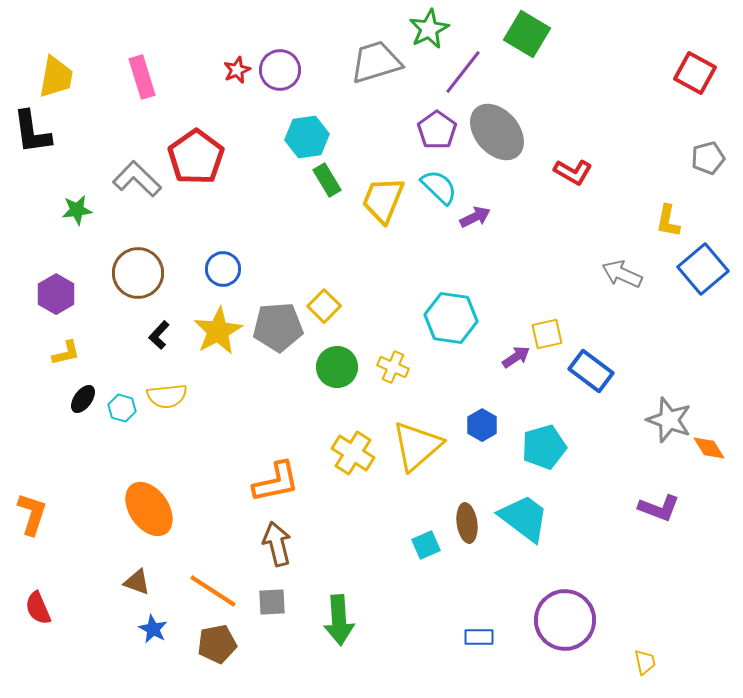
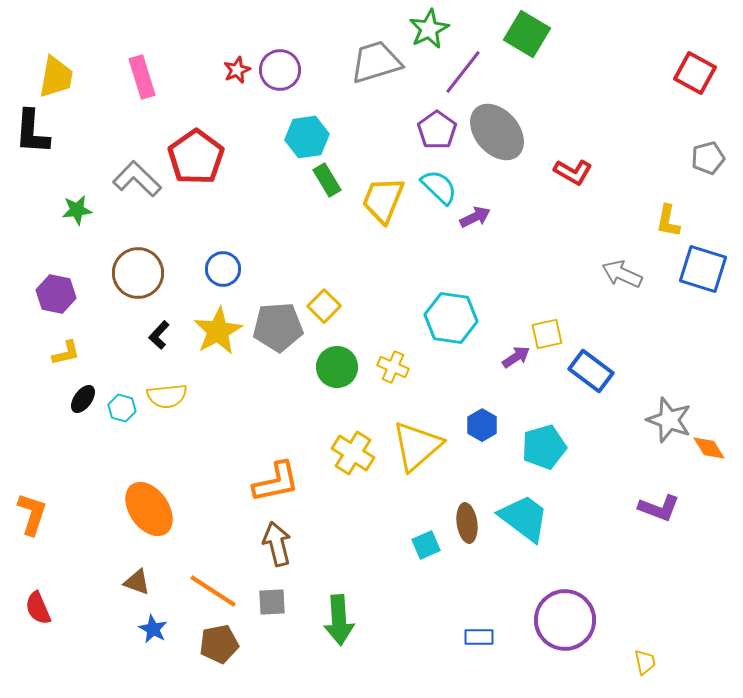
black L-shape at (32, 132): rotated 12 degrees clockwise
blue square at (703, 269): rotated 33 degrees counterclockwise
purple hexagon at (56, 294): rotated 18 degrees counterclockwise
brown pentagon at (217, 644): moved 2 px right
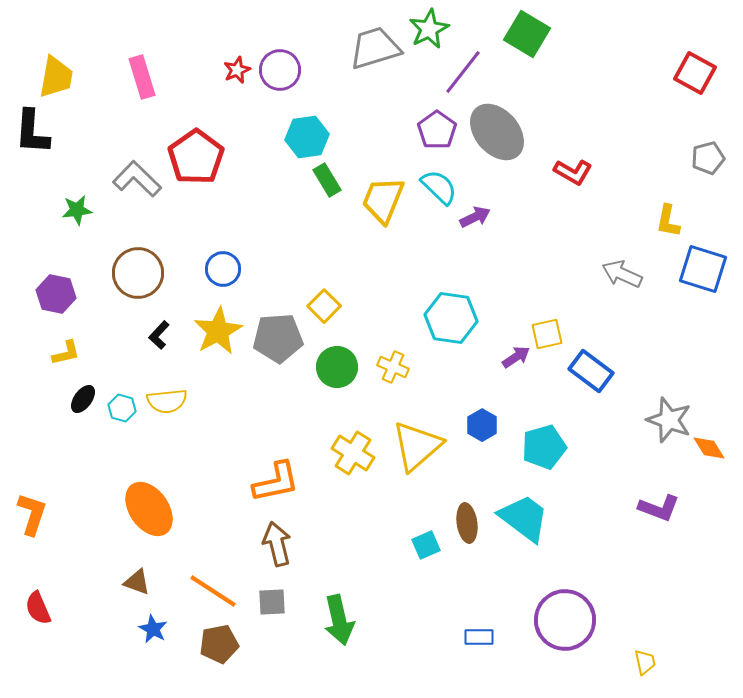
gray trapezoid at (376, 62): moved 1 px left, 14 px up
gray pentagon at (278, 327): moved 11 px down
yellow semicircle at (167, 396): moved 5 px down
green arrow at (339, 620): rotated 9 degrees counterclockwise
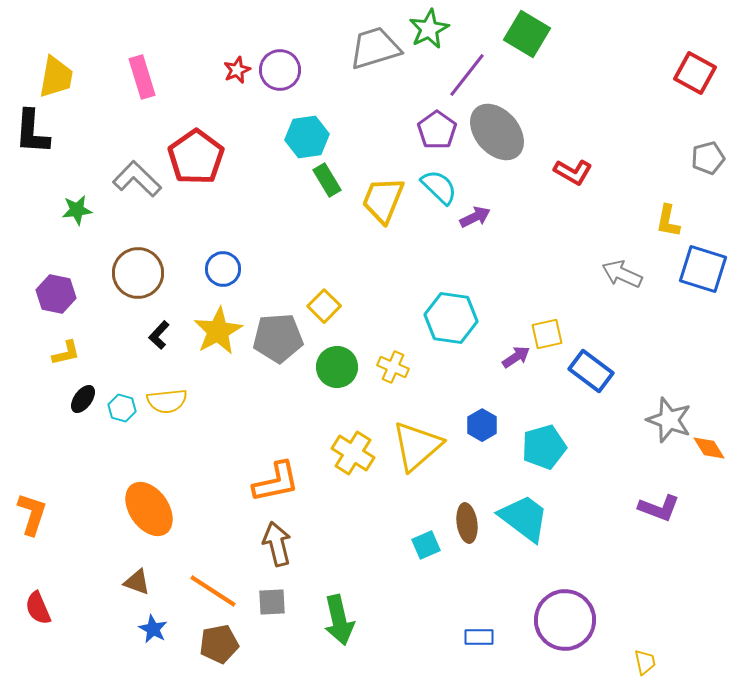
purple line at (463, 72): moved 4 px right, 3 px down
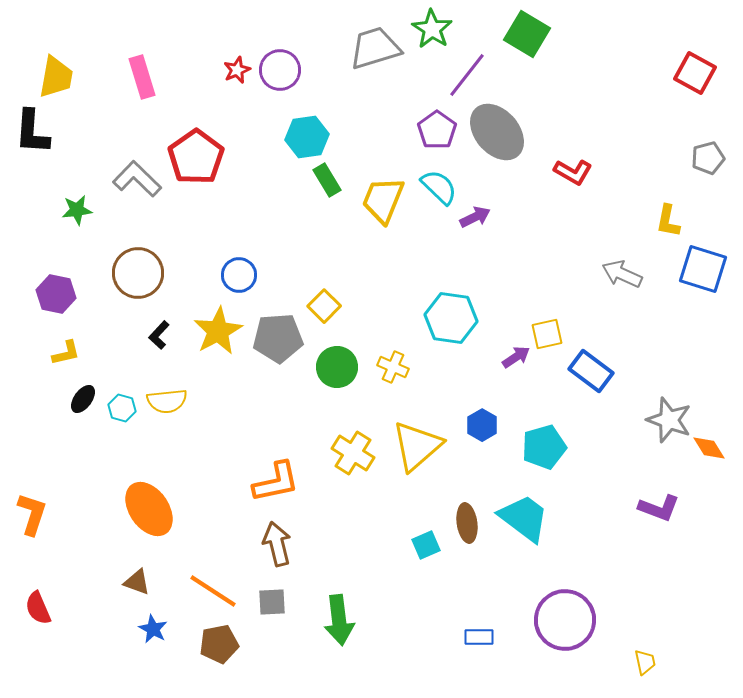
green star at (429, 29): moved 3 px right; rotated 12 degrees counterclockwise
blue circle at (223, 269): moved 16 px right, 6 px down
green arrow at (339, 620): rotated 6 degrees clockwise
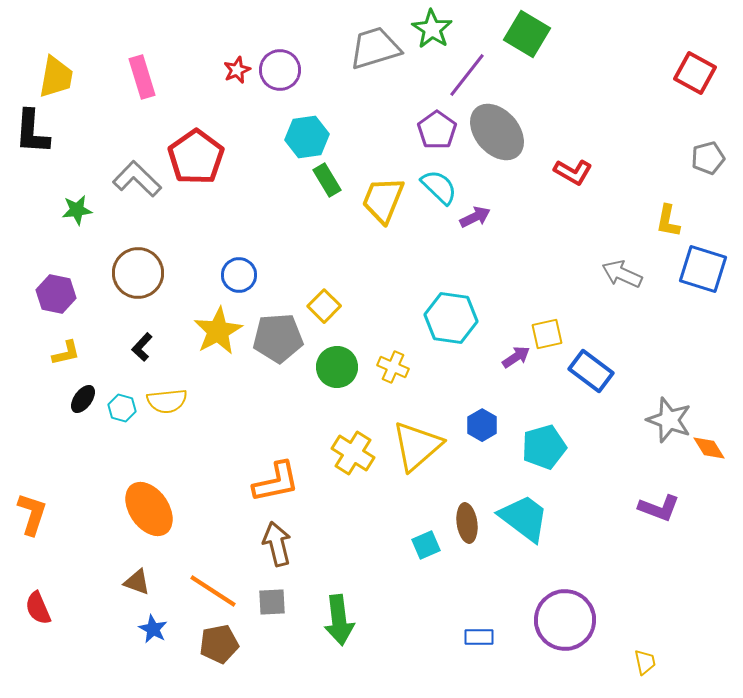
black L-shape at (159, 335): moved 17 px left, 12 px down
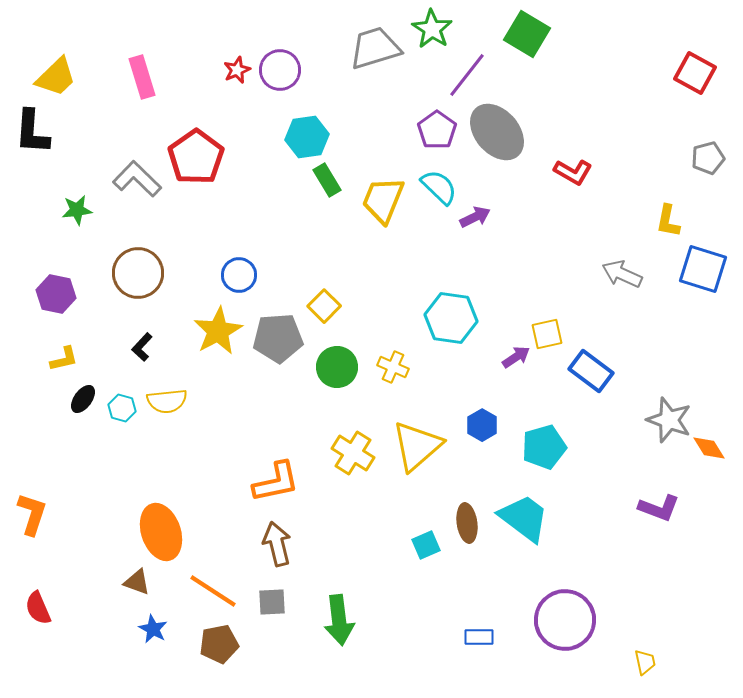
yellow trapezoid at (56, 77): rotated 36 degrees clockwise
yellow L-shape at (66, 353): moved 2 px left, 6 px down
orange ellipse at (149, 509): moved 12 px right, 23 px down; rotated 16 degrees clockwise
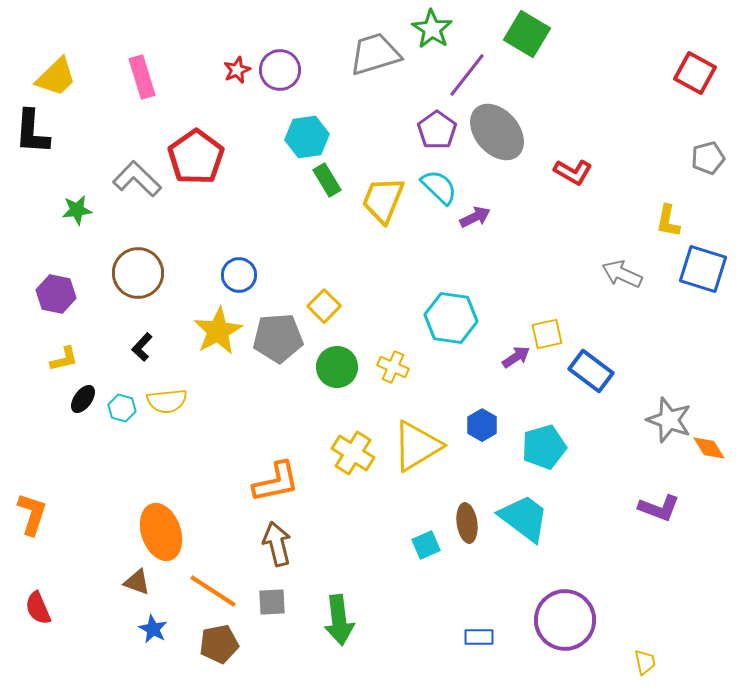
gray trapezoid at (375, 48): moved 6 px down
yellow triangle at (417, 446): rotated 10 degrees clockwise
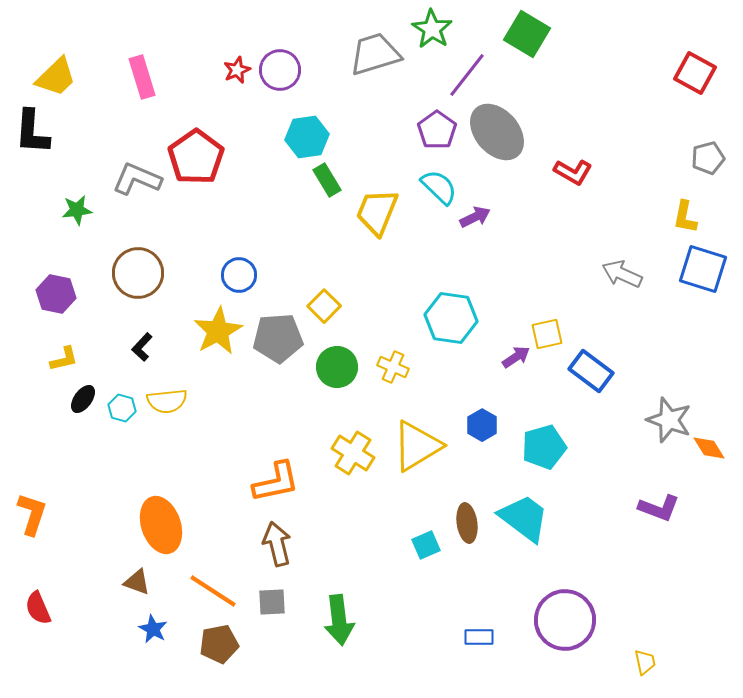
gray L-shape at (137, 179): rotated 21 degrees counterclockwise
yellow trapezoid at (383, 200): moved 6 px left, 12 px down
yellow L-shape at (668, 221): moved 17 px right, 4 px up
orange ellipse at (161, 532): moved 7 px up
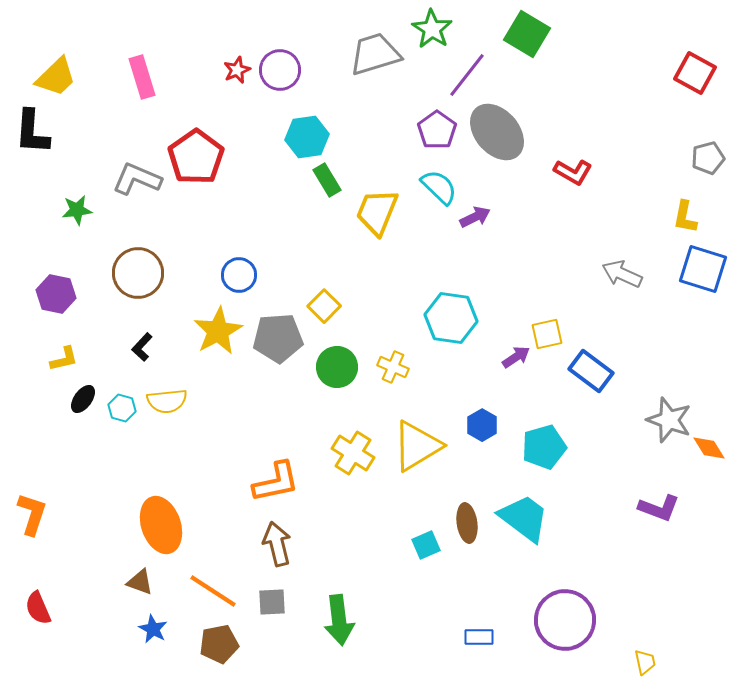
brown triangle at (137, 582): moved 3 px right
